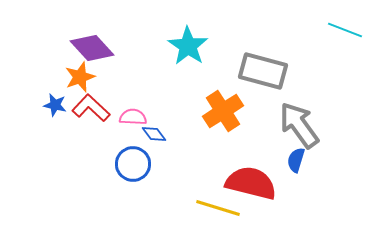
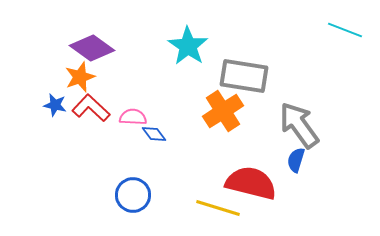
purple diamond: rotated 12 degrees counterclockwise
gray rectangle: moved 19 px left, 5 px down; rotated 6 degrees counterclockwise
blue circle: moved 31 px down
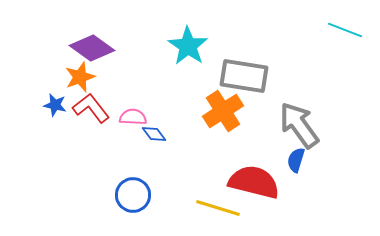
red L-shape: rotated 9 degrees clockwise
red semicircle: moved 3 px right, 1 px up
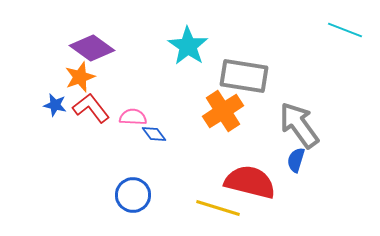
red semicircle: moved 4 px left
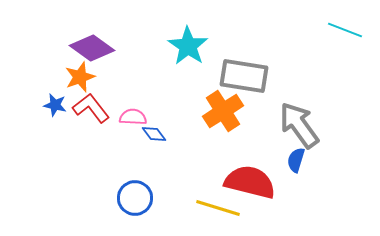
blue circle: moved 2 px right, 3 px down
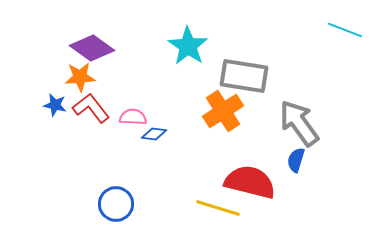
orange star: rotated 16 degrees clockwise
gray arrow: moved 2 px up
blue diamond: rotated 45 degrees counterclockwise
blue circle: moved 19 px left, 6 px down
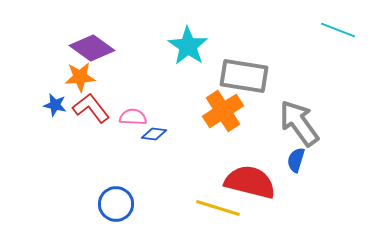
cyan line: moved 7 px left
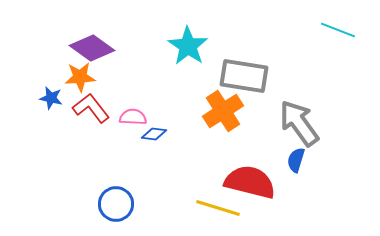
blue star: moved 4 px left, 7 px up
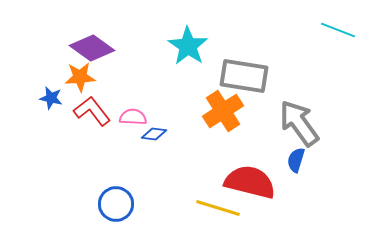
red L-shape: moved 1 px right, 3 px down
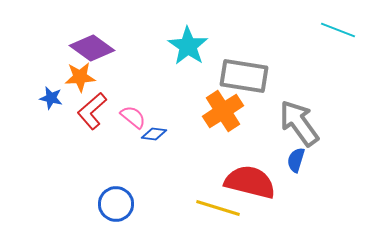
red L-shape: rotated 93 degrees counterclockwise
pink semicircle: rotated 36 degrees clockwise
